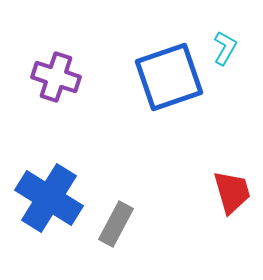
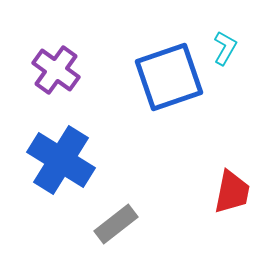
purple cross: moved 7 px up; rotated 18 degrees clockwise
red trapezoid: rotated 27 degrees clockwise
blue cross: moved 12 px right, 38 px up
gray rectangle: rotated 24 degrees clockwise
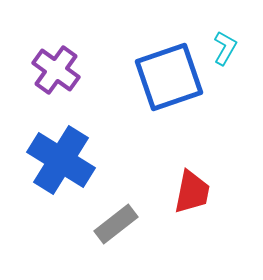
red trapezoid: moved 40 px left
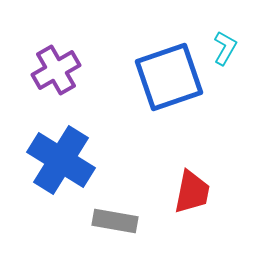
purple cross: rotated 24 degrees clockwise
gray rectangle: moved 1 px left, 3 px up; rotated 48 degrees clockwise
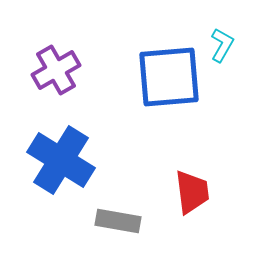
cyan L-shape: moved 3 px left, 3 px up
blue square: rotated 14 degrees clockwise
red trapezoid: rotated 18 degrees counterclockwise
gray rectangle: moved 3 px right
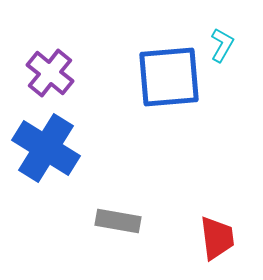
purple cross: moved 6 px left, 3 px down; rotated 21 degrees counterclockwise
blue cross: moved 15 px left, 12 px up
red trapezoid: moved 25 px right, 46 px down
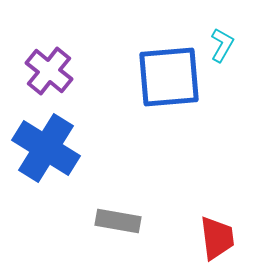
purple cross: moved 1 px left, 2 px up
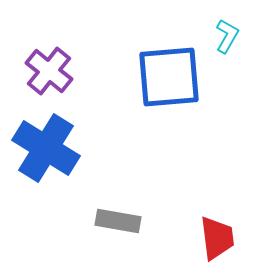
cyan L-shape: moved 5 px right, 9 px up
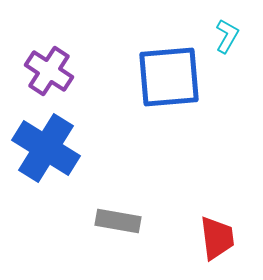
purple cross: rotated 6 degrees counterclockwise
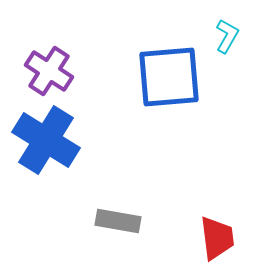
blue cross: moved 8 px up
